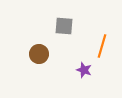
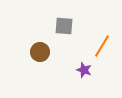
orange line: rotated 15 degrees clockwise
brown circle: moved 1 px right, 2 px up
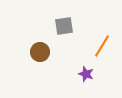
gray square: rotated 12 degrees counterclockwise
purple star: moved 2 px right, 4 px down
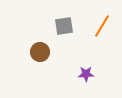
orange line: moved 20 px up
purple star: rotated 21 degrees counterclockwise
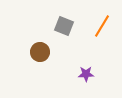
gray square: rotated 30 degrees clockwise
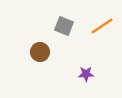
orange line: rotated 25 degrees clockwise
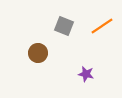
brown circle: moved 2 px left, 1 px down
purple star: rotated 14 degrees clockwise
